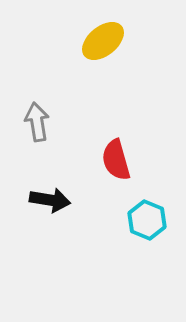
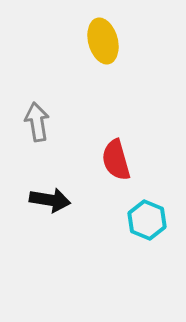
yellow ellipse: rotated 66 degrees counterclockwise
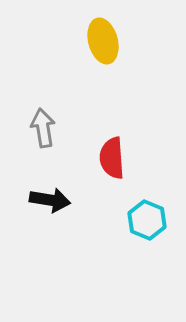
gray arrow: moved 6 px right, 6 px down
red semicircle: moved 4 px left, 2 px up; rotated 12 degrees clockwise
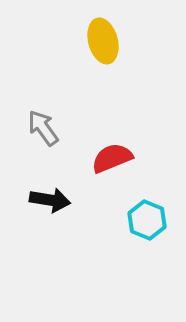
gray arrow: rotated 27 degrees counterclockwise
red semicircle: rotated 72 degrees clockwise
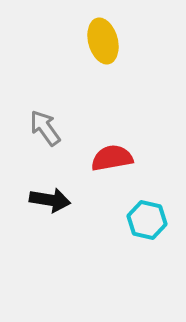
gray arrow: moved 2 px right
red semicircle: rotated 12 degrees clockwise
cyan hexagon: rotated 9 degrees counterclockwise
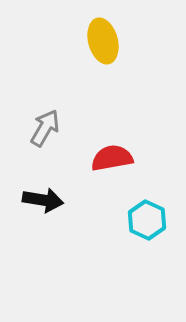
gray arrow: rotated 66 degrees clockwise
black arrow: moved 7 px left
cyan hexagon: rotated 12 degrees clockwise
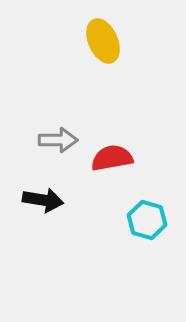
yellow ellipse: rotated 9 degrees counterclockwise
gray arrow: moved 13 px right, 12 px down; rotated 60 degrees clockwise
cyan hexagon: rotated 9 degrees counterclockwise
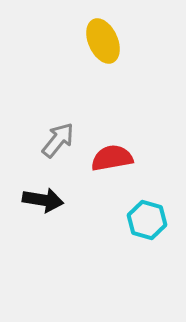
gray arrow: rotated 51 degrees counterclockwise
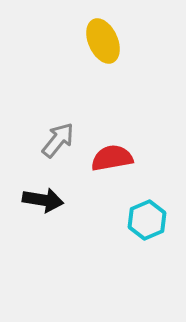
cyan hexagon: rotated 21 degrees clockwise
